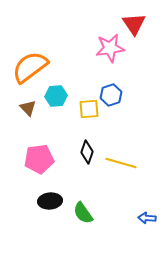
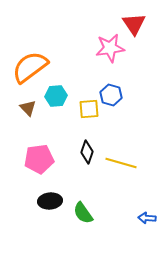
blue hexagon: rotated 25 degrees counterclockwise
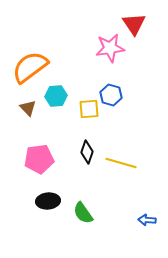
black ellipse: moved 2 px left
blue arrow: moved 2 px down
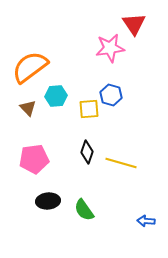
pink pentagon: moved 5 px left
green semicircle: moved 1 px right, 3 px up
blue arrow: moved 1 px left, 1 px down
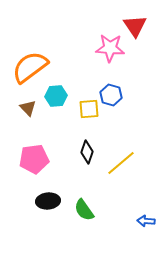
red triangle: moved 1 px right, 2 px down
pink star: rotated 12 degrees clockwise
yellow line: rotated 56 degrees counterclockwise
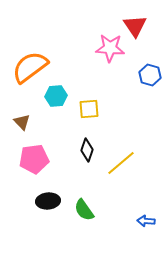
blue hexagon: moved 39 px right, 20 px up
brown triangle: moved 6 px left, 14 px down
black diamond: moved 2 px up
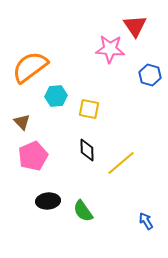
pink star: moved 1 px down
yellow square: rotated 15 degrees clockwise
black diamond: rotated 20 degrees counterclockwise
pink pentagon: moved 1 px left, 3 px up; rotated 16 degrees counterclockwise
green semicircle: moved 1 px left, 1 px down
blue arrow: rotated 54 degrees clockwise
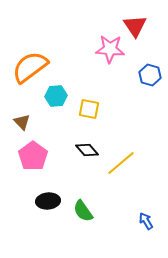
black diamond: rotated 40 degrees counterclockwise
pink pentagon: rotated 12 degrees counterclockwise
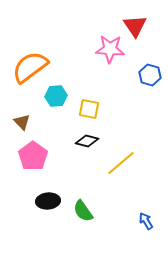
black diamond: moved 9 px up; rotated 35 degrees counterclockwise
